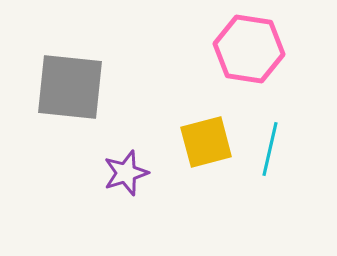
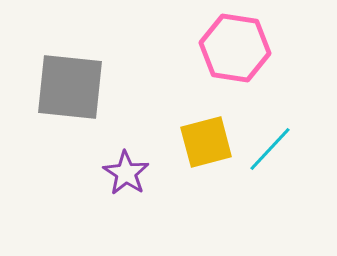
pink hexagon: moved 14 px left, 1 px up
cyan line: rotated 30 degrees clockwise
purple star: rotated 21 degrees counterclockwise
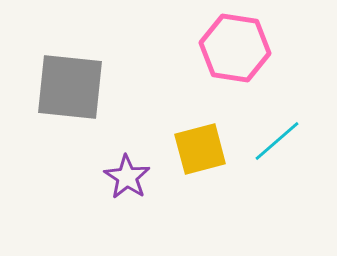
yellow square: moved 6 px left, 7 px down
cyan line: moved 7 px right, 8 px up; rotated 6 degrees clockwise
purple star: moved 1 px right, 4 px down
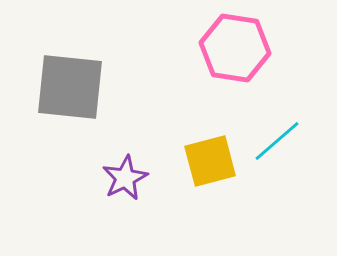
yellow square: moved 10 px right, 12 px down
purple star: moved 2 px left, 1 px down; rotated 12 degrees clockwise
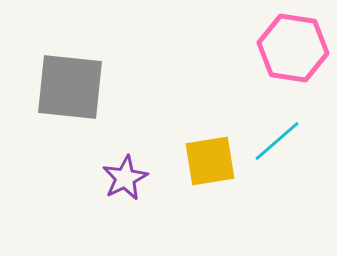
pink hexagon: moved 58 px right
yellow square: rotated 6 degrees clockwise
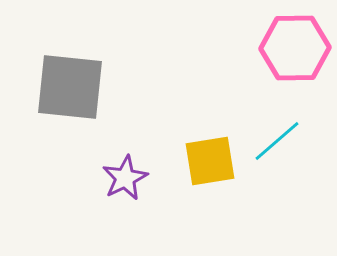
pink hexagon: moved 2 px right; rotated 10 degrees counterclockwise
